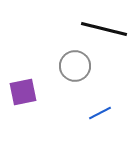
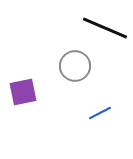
black line: moved 1 px right, 1 px up; rotated 9 degrees clockwise
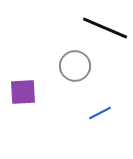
purple square: rotated 8 degrees clockwise
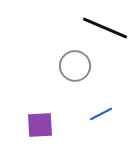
purple square: moved 17 px right, 33 px down
blue line: moved 1 px right, 1 px down
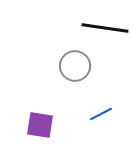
black line: rotated 15 degrees counterclockwise
purple square: rotated 12 degrees clockwise
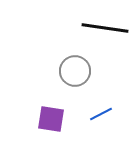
gray circle: moved 5 px down
purple square: moved 11 px right, 6 px up
